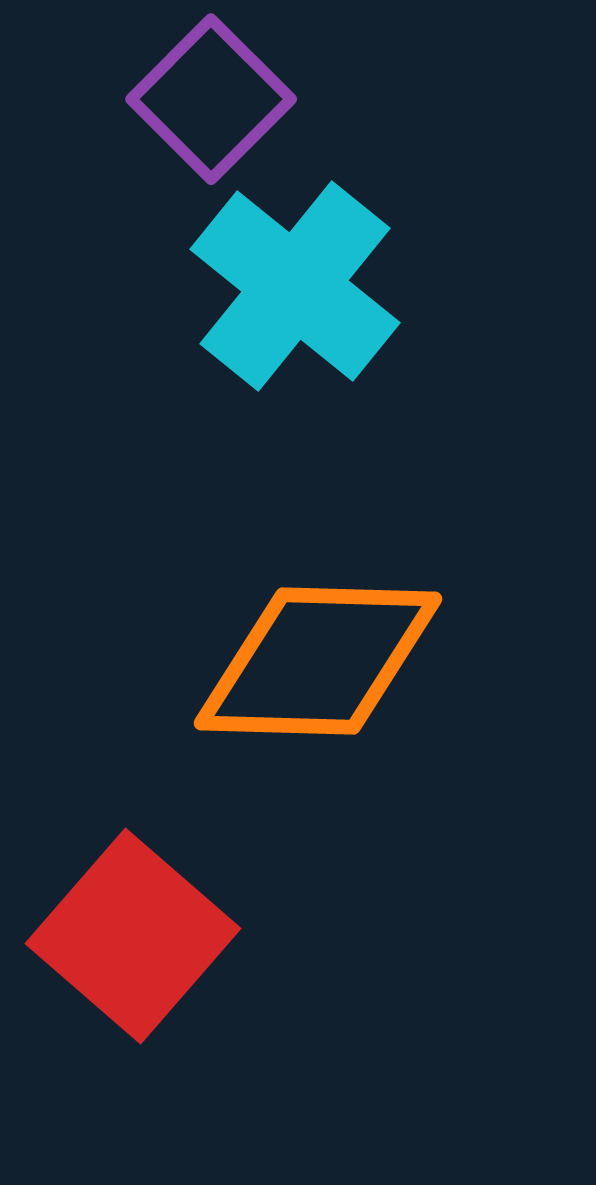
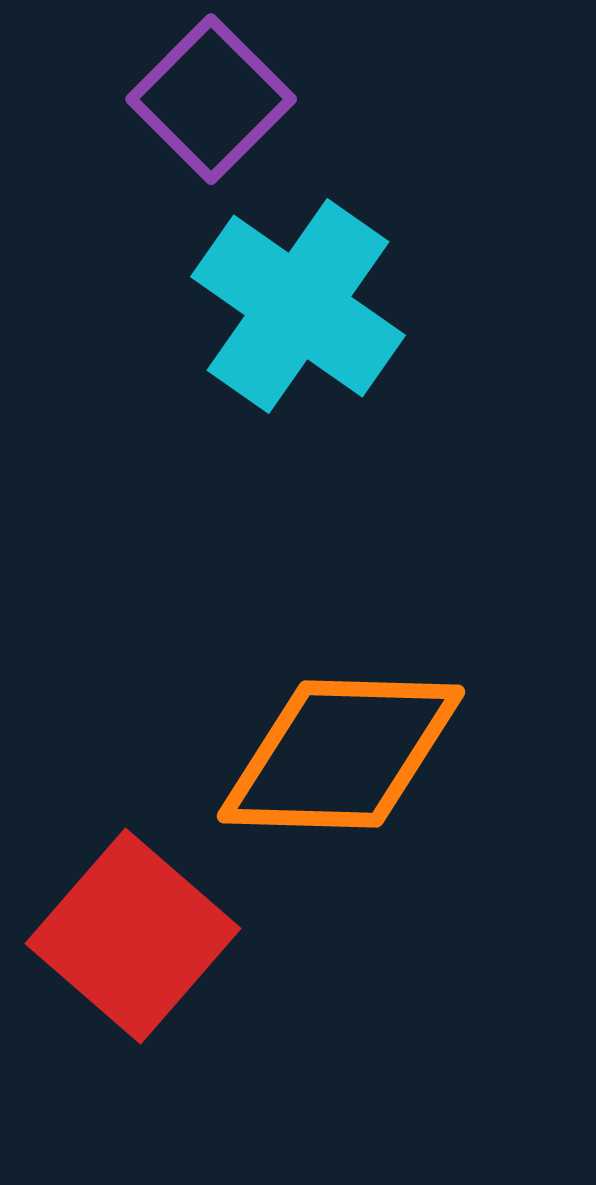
cyan cross: moved 3 px right, 20 px down; rotated 4 degrees counterclockwise
orange diamond: moved 23 px right, 93 px down
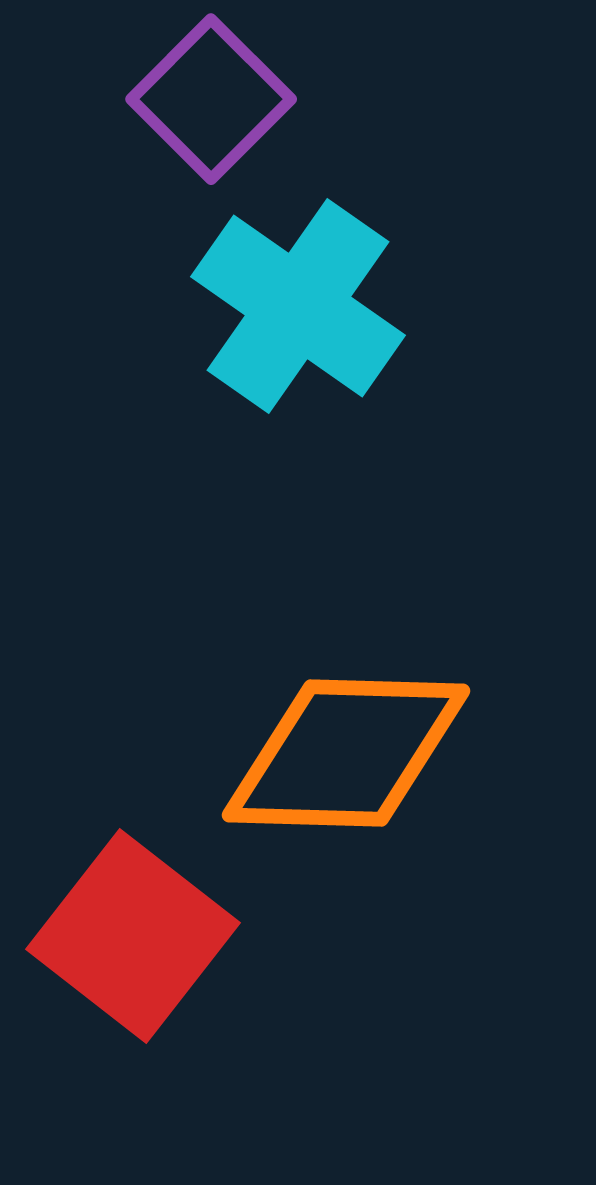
orange diamond: moved 5 px right, 1 px up
red square: rotated 3 degrees counterclockwise
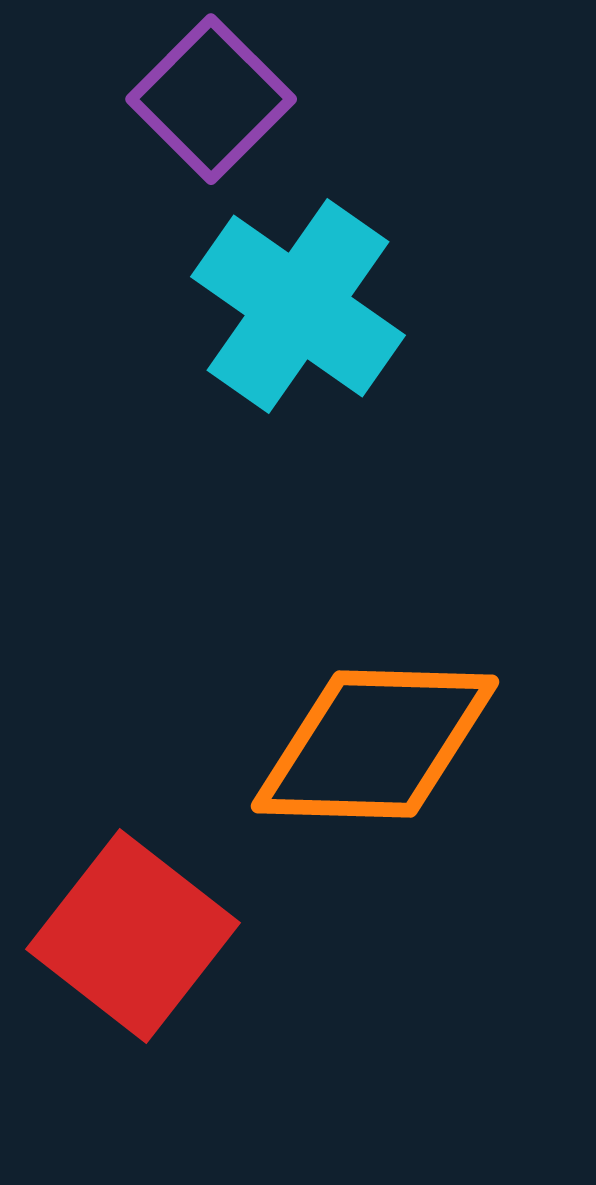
orange diamond: moved 29 px right, 9 px up
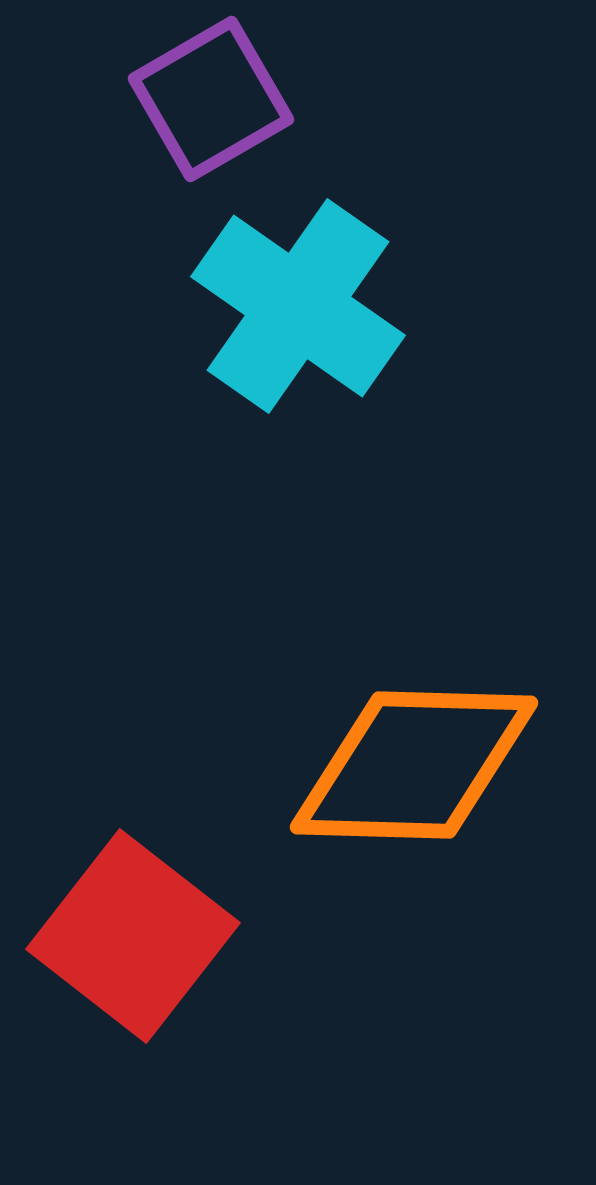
purple square: rotated 15 degrees clockwise
orange diamond: moved 39 px right, 21 px down
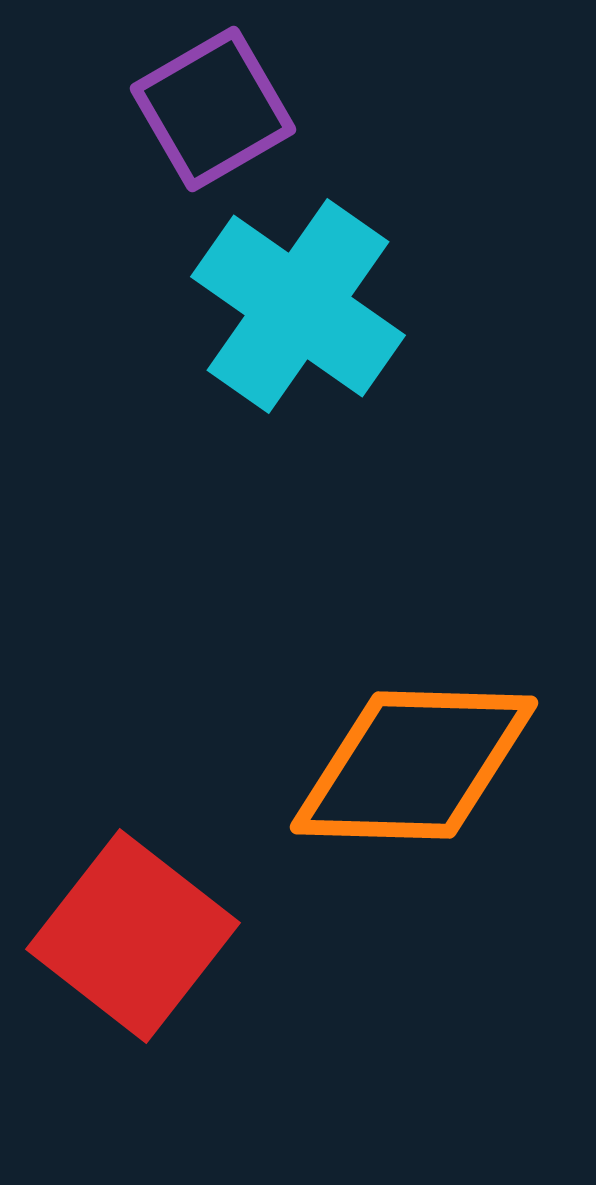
purple square: moved 2 px right, 10 px down
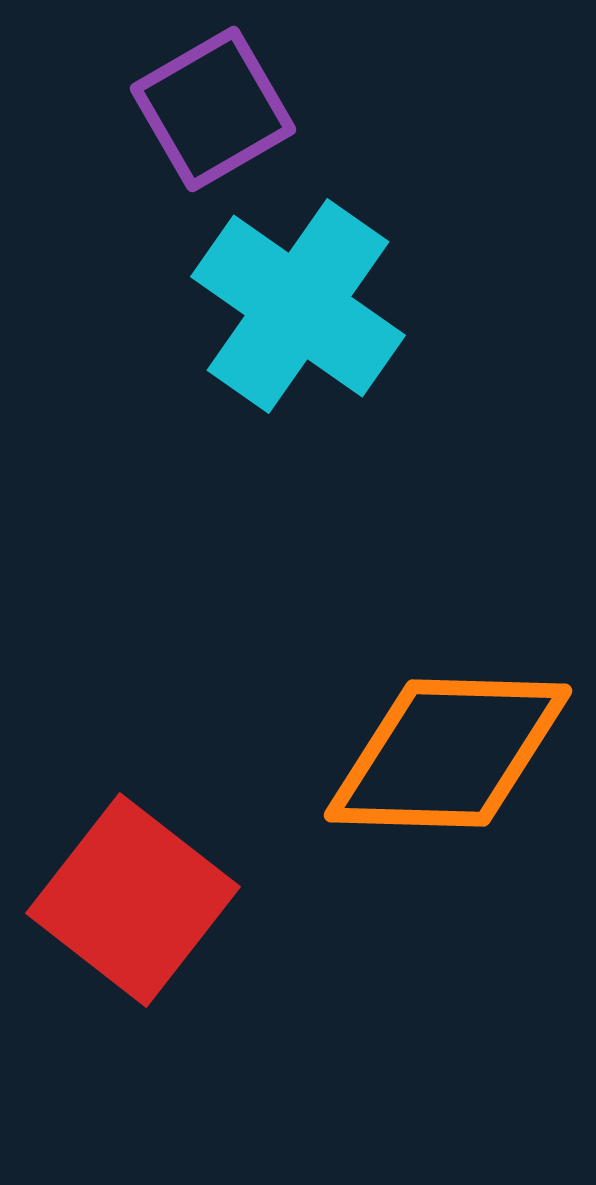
orange diamond: moved 34 px right, 12 px up
red square: moved 36 px up
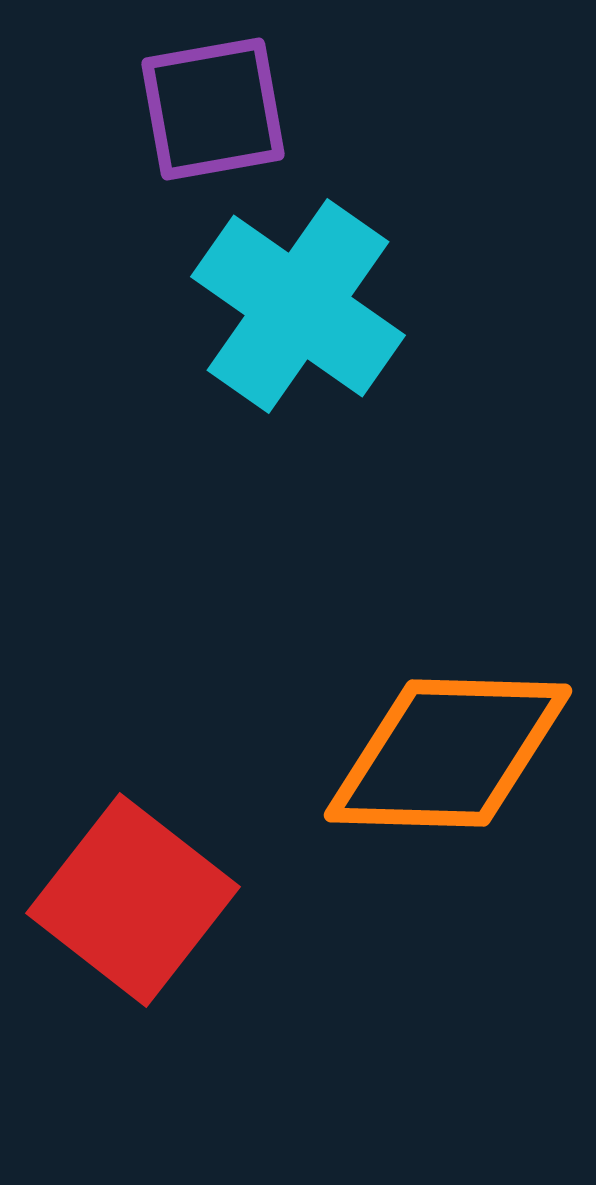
purple square: rotated 20 degrees clockwise
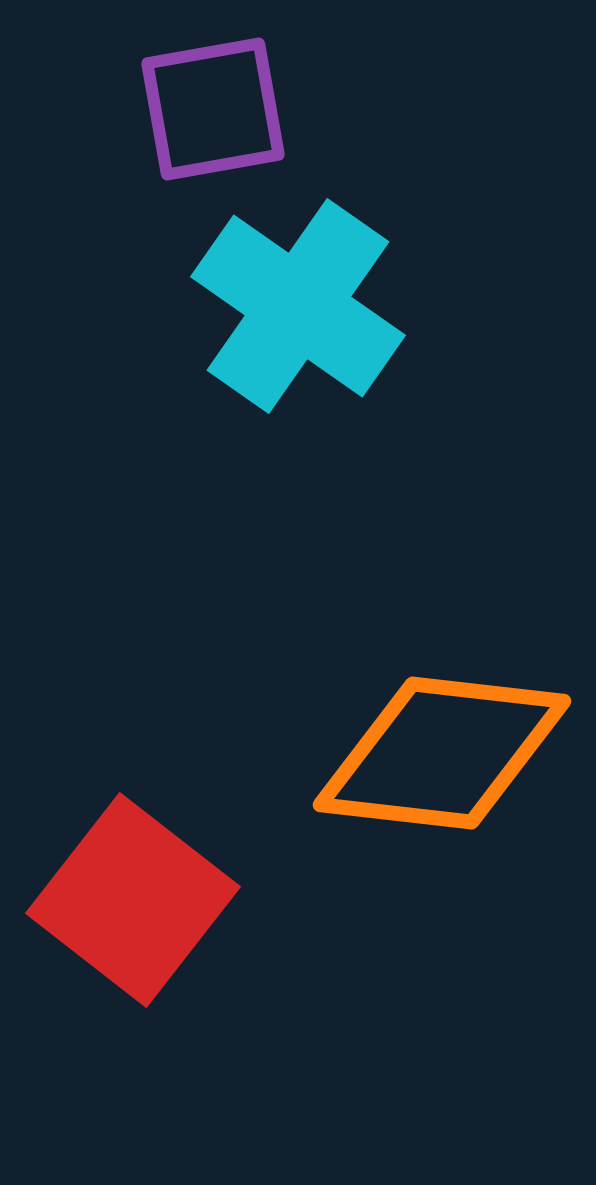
orange diamond: moved 6 px left; rotated 5 degrees clockwise
